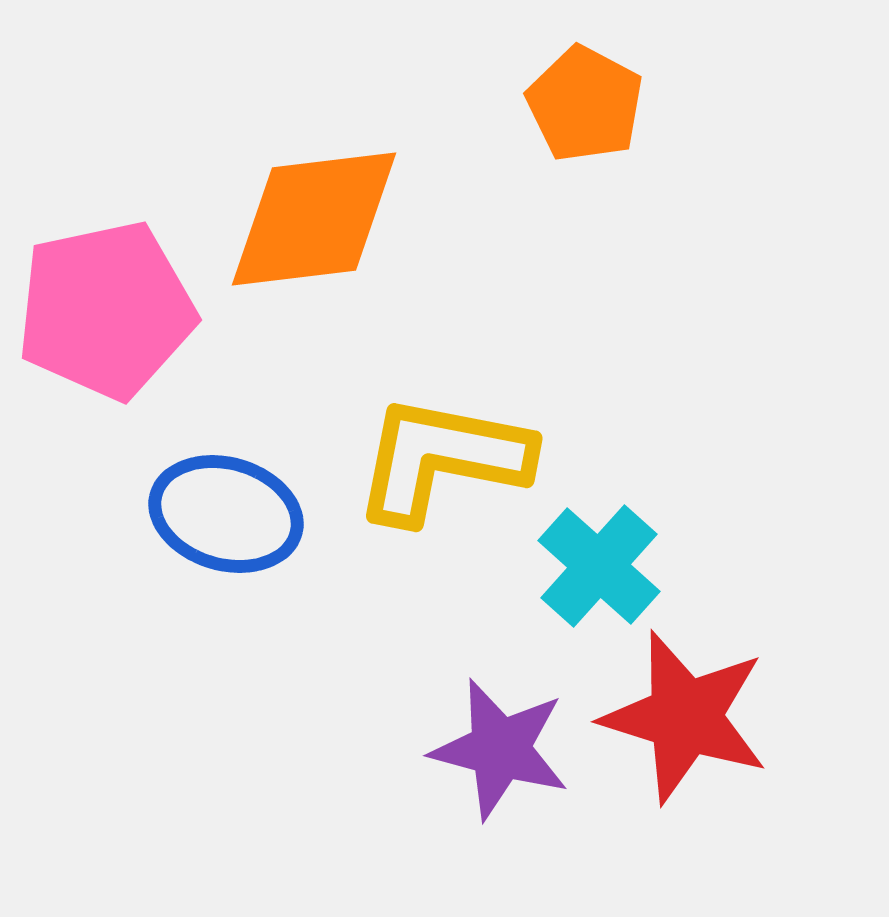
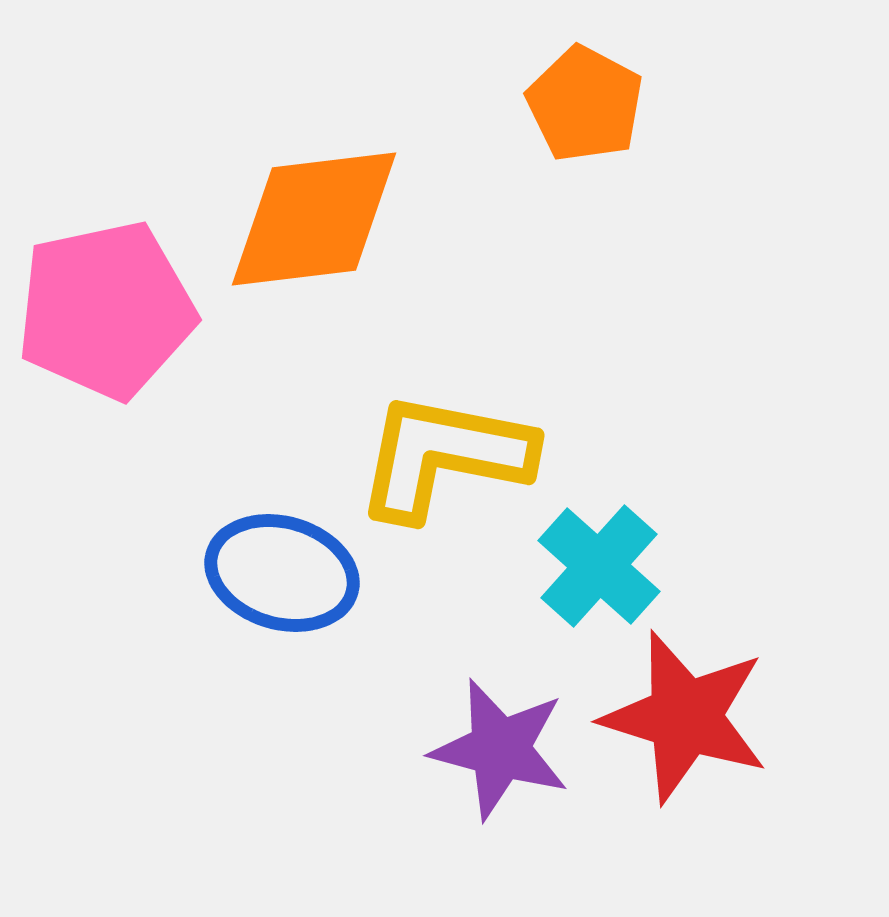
yellow L-shape: moved 2 px right, 3 px up
blue ellipse: moved 56 px right, 59 px down
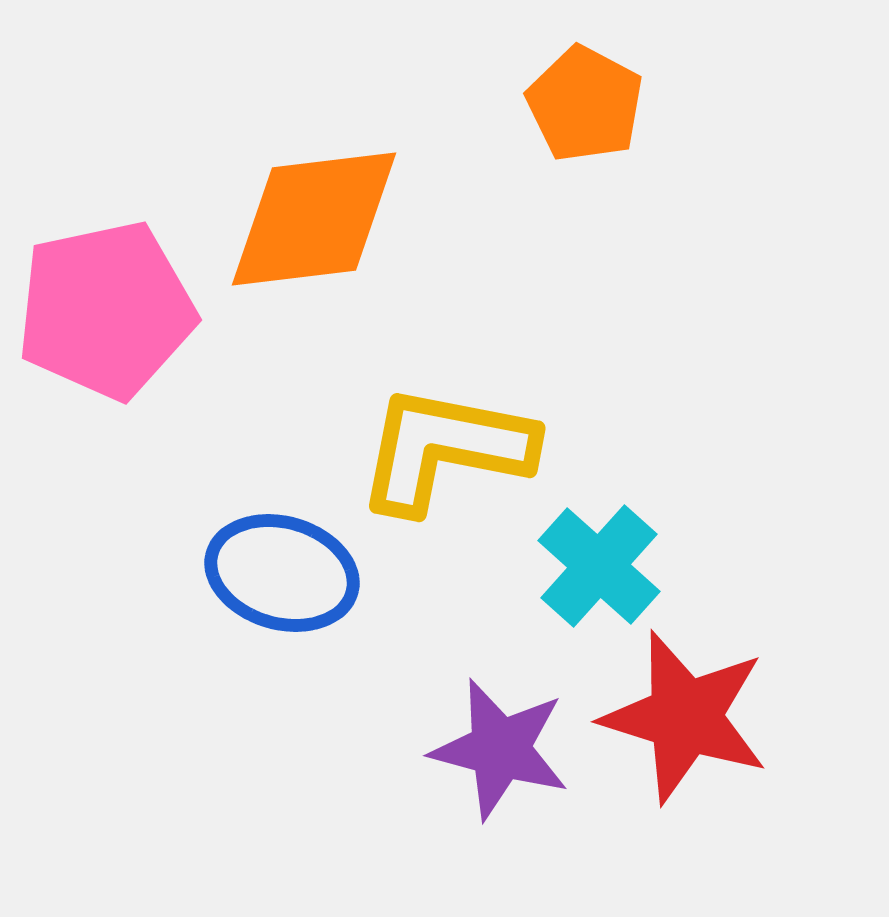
yellow L-shape: moved 1 px right, 7 px up
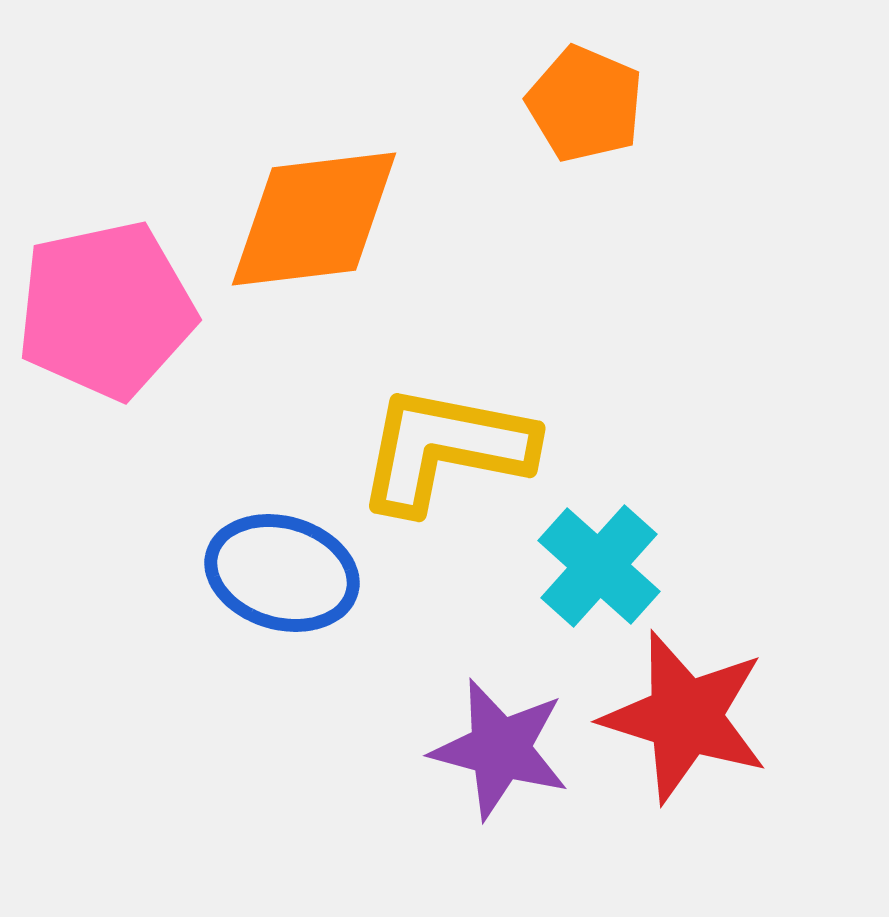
orange pentagon: rotated 5 degrees counterclockwise
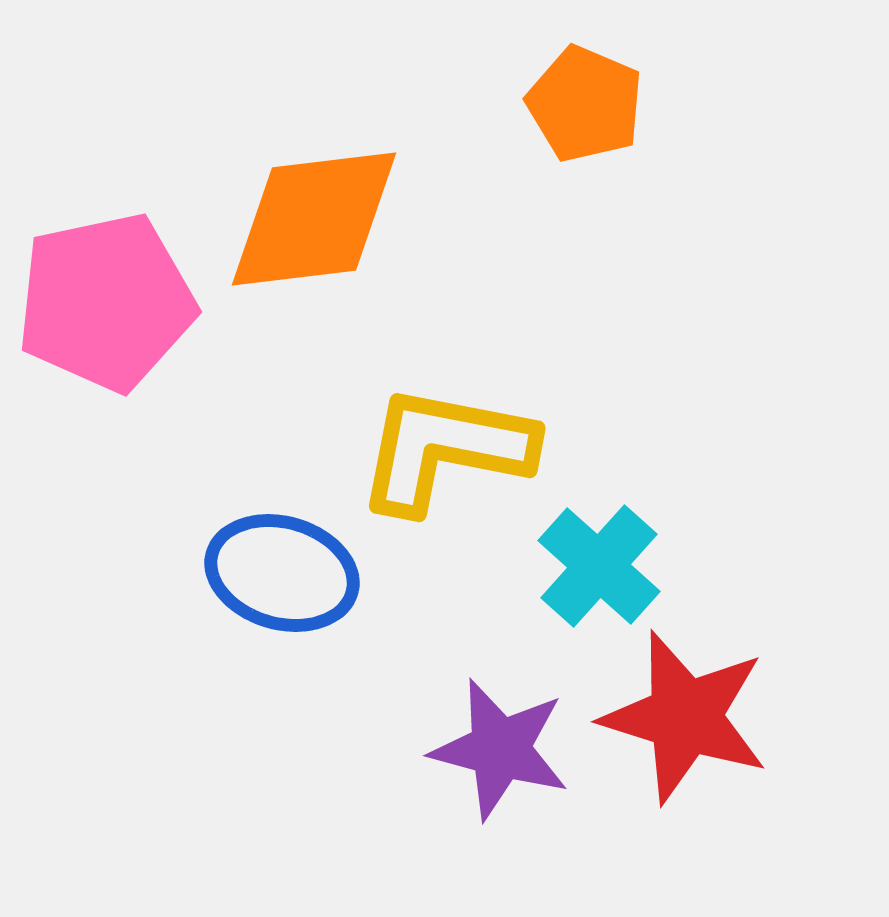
pink pentagon: moved 8 px up
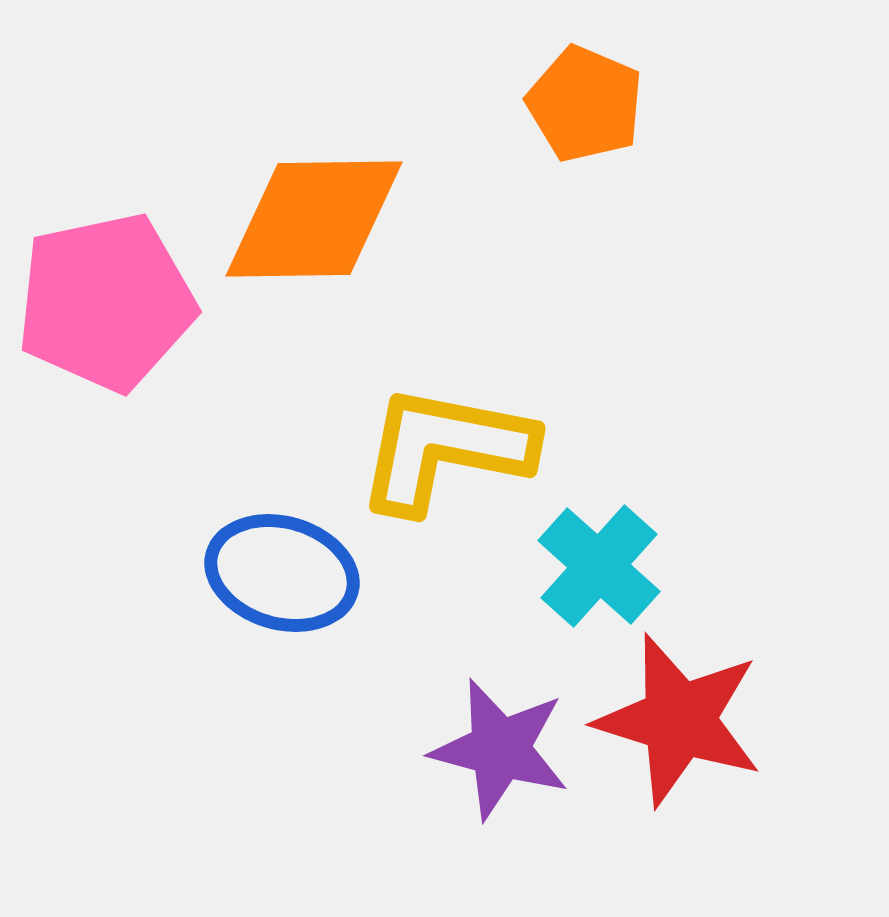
orange diamond: rotated 6 degrees clockwise
red star: moved 6 px left, 3 px down
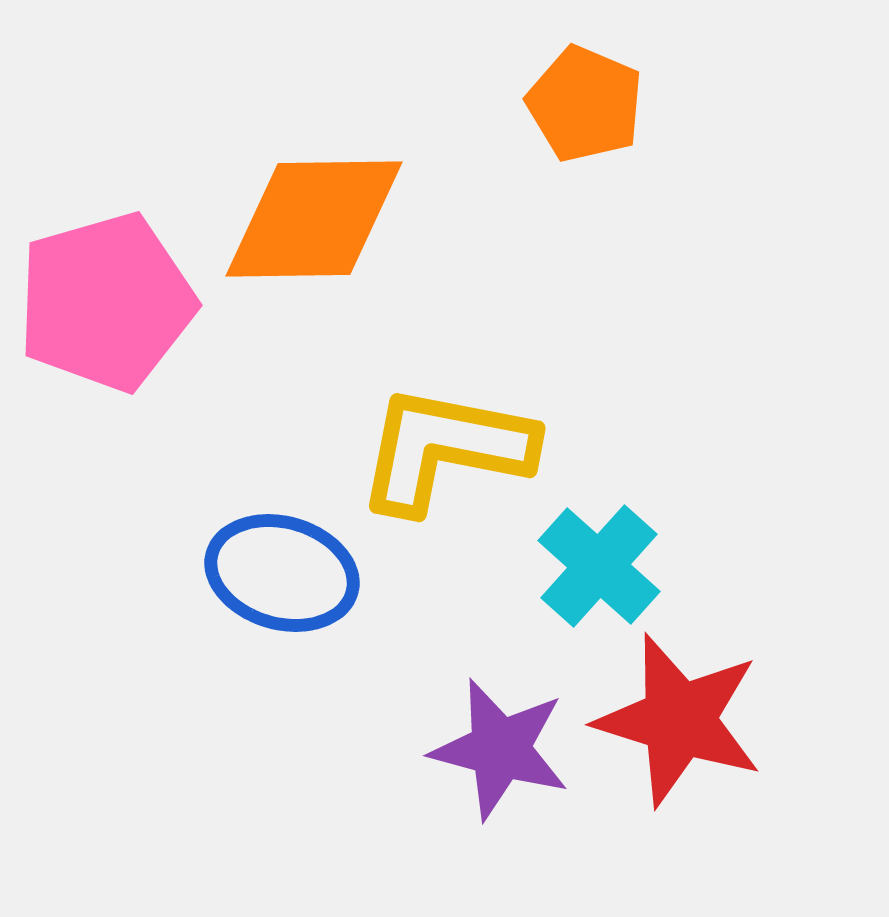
pink pentagon: rotated 4 degrees counterclockwise
